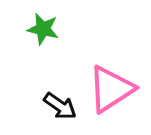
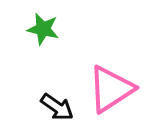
black arrow: moved 3 px left, 1 px down
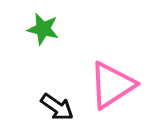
pink triangle: moved 1 px right, 4 px up
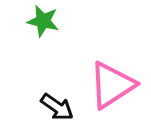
green star: moved 8 px up
